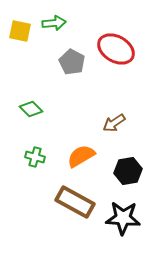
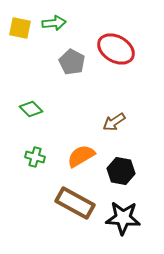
yellow square: moved 3 px up
brown arrow: moved 1 px up
black hexagon: moved 7 px left; rotated 20 degrees clockwise
brown rectangle: moved 1 px down
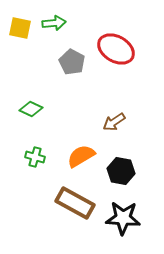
green diamond: rotated 20 degrees counterclockwise
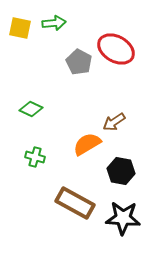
gray pentagon: moved 7 px right
orange semicircle: moved 6 px right, 12 px up
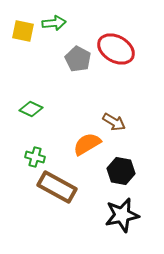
yellow square: moved 3 px right, 3 px down
gray pentagon: moved 1 px left, 3 px up
brown arrow: rotated 115 degrees counterclockwise
brown rectangle: moved 18 px left, 16 px up
black star: moved 1 px left, 3 px up; rotated 16 degrees counterclockwise
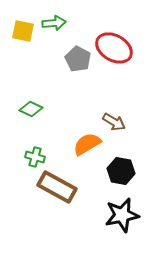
red ellipse: moved 2 px left, 1 px up
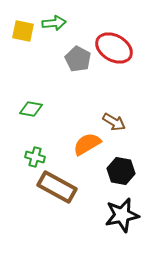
green diamond: rotated 15 degrees counterclockwise
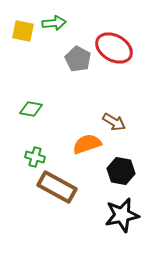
orange semicircle: rotated 12 degrees clockwise
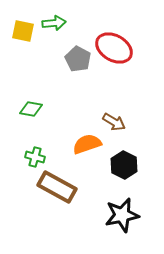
black hexagon: moved 3 px right, 6 px up; rotated 16 degrees clockwise
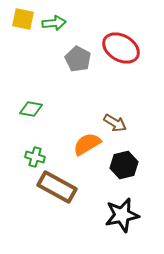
yellow square: moved 12 px up
red ellipse: moved 7 px right
brown arrow: moved 1 px right, 1 px down
orange semicircle: rotated 12 degrees counterclockwise
black hexagon: rotated 20 degrees clockwise
